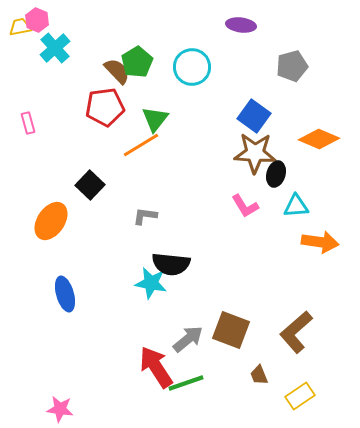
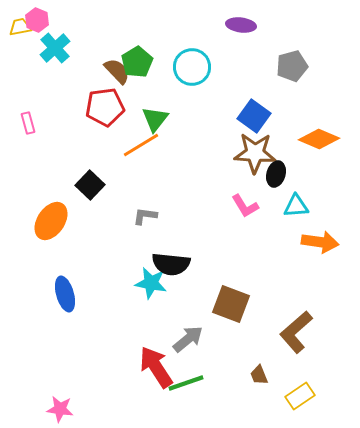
brown square: moved 26 px up
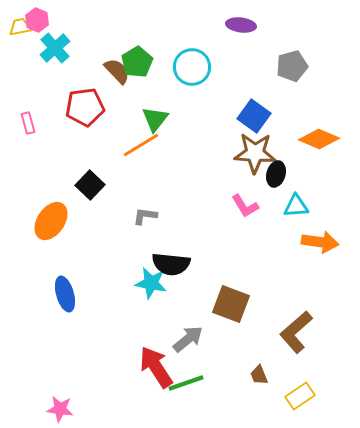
red pentagon: moved 20 px left
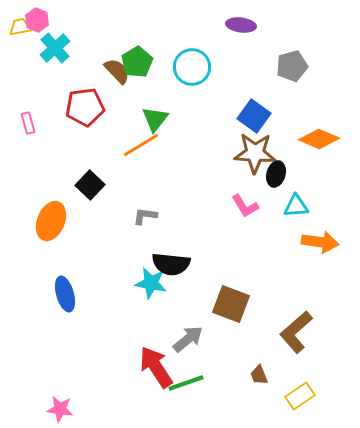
orange ellipse: rotated 12 degrees counterclockwise
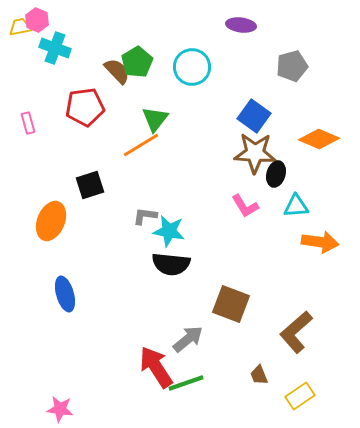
cyan cross: rotated 28 degrees counterclockwise
black square: rotated 28 degrees clockwise
cyan star: moved 18 px right, 52 px up
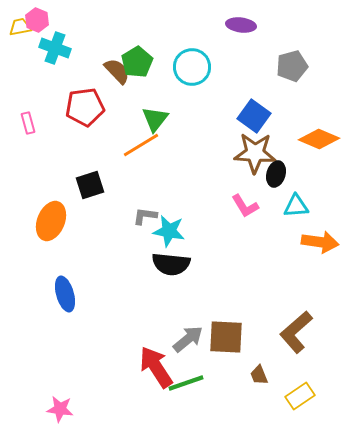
brown square: moved 5 px left, 33 px down; rotated 18 degrees counterclockwise
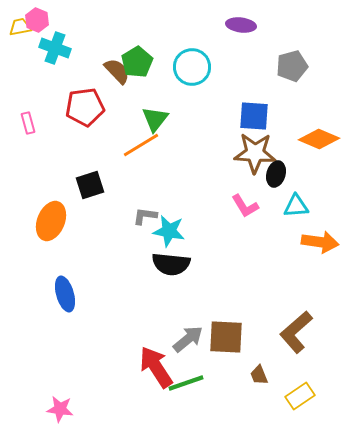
blue square: rotated 32 degrees counterclockwise
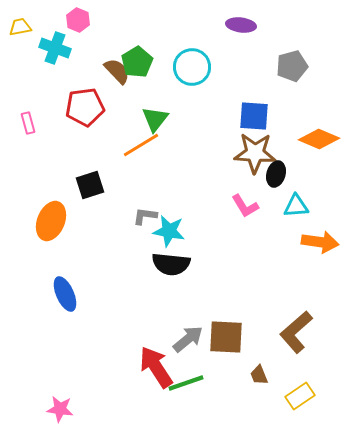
pink hexagon: moved 41 px right
blue ellipse: rotated 8 degrees counterclockwise
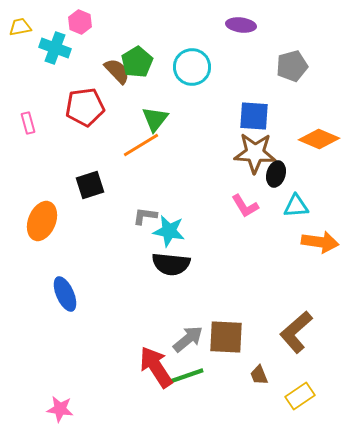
pink hexagon: moved 2 px right, 2 px down
orange ellipse: moved 9 px left
green line: moved 7 px up
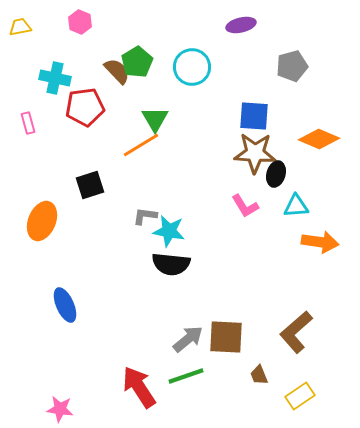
purple ellipse: rotated 20 degrees counterclockwise
cyan cross: moved 30 px down; rotated 8 degrees counterclockwise
green triangle: rotated 8 degrees counterclockwise
blue ellipse: moved 11 px down
red arrow: moved 17 px left, 20 px down
